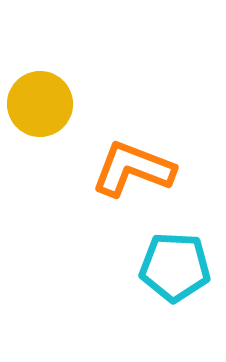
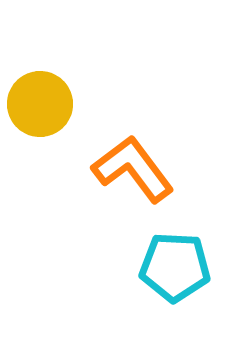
orange L-shape: rotated 32 degrees clockwise
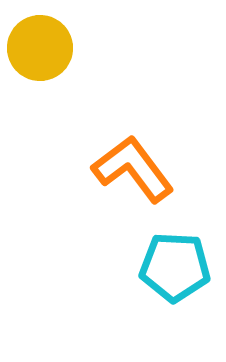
yellow circle: moved 56 px up
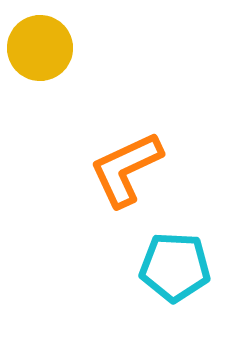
orange L-shape: moved 7 px left; rotated 78 degrees counterclockwise
